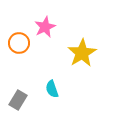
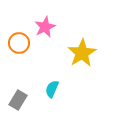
cyan semicircle: rotated 42 degrees clockwise
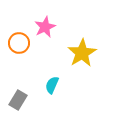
cyan semicircle: moved 4 px up
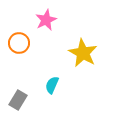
pink star: moved 1 px right, 7 px up
yellow star: moved 1 px right; rotated 12 degrees counterclockwise
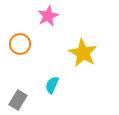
pink star: moved 2 px right, 4 px up
orange circle: moved 1 px right, 1 px down
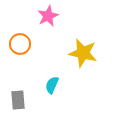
yellow star: rotated 16 degrees counterclockwise
gray rectangle: rotated 36 degrees counterclockwise
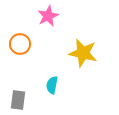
cyan semicircle: rotated 12 degrees counterclockwise
gray rectangle: rotated 12 degrees clockwise
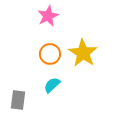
orange circle: moved 30 px right, 10 px down
yellow star: rotated 20 degrees clockwise
cyan semicircle: rotated 36 degrees clockwise
